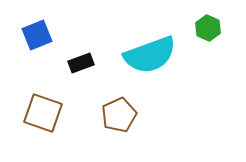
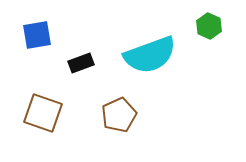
green hexagon: moved 1 px right, 2 px up
blue square: rotated 12 degrees clockwise
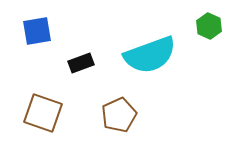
blue square: moved 4 px up
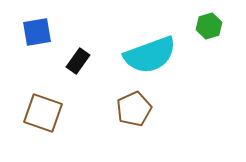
green hexagon: rotated 20 degrees clockwise
blue square: moved 1 px down
black rectangle: moved 3 px left, 2 px up; rotated 35 degrees counterclockwise
brown pentagon: moved 15 px right, 6 px up
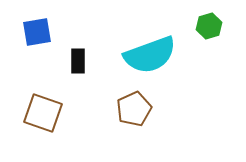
black rectangle: rotated 35 degrees counterclockwise
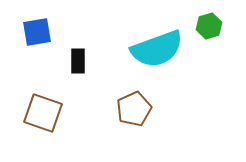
cyan semicircle: moved 7 px right, 6 px up
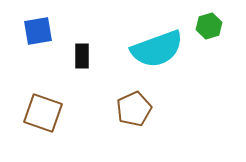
blue square: moved 1 px right, 1 px up
black rectangle: moved 4 px right, 5 px up
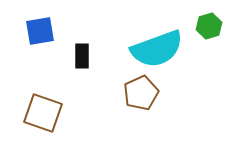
blue square: moved 2 px right
brown pentagon: moved 7 px right, 16 px up
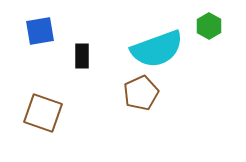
green hexagon: rotated 15 degrees counterclockwise
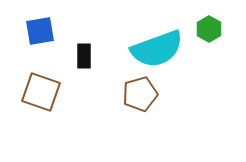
green hexagon: moved 3 px down
black rectangle: moved 2 px right
brown pentagon: moved 1 px left, 1 px down; rotated 8 degrees clockwise
brown square: moved 2 px left, 21 px up
